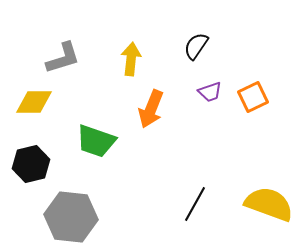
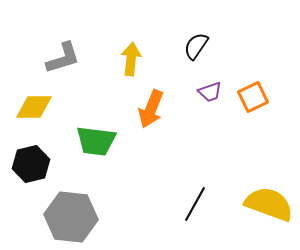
yellow diamond: moved 5 px down
green trapezoid: rotated 12 degrees counterclockwise
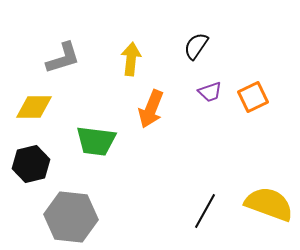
black line: moved 10 px right, 7 px down
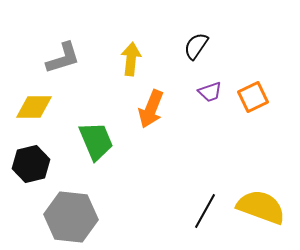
green trapezoid: rotated 120 degrees counterclockwise
yellow semicircle: moved 8 px left, 3 px down
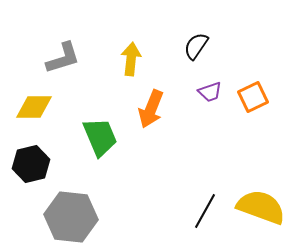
green trapezoid: moved 4 px right, 4 px up
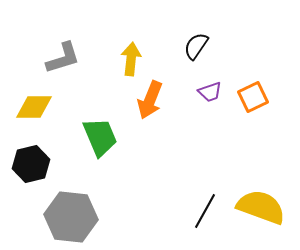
orange arrow: moved 1 px left, 9 px up
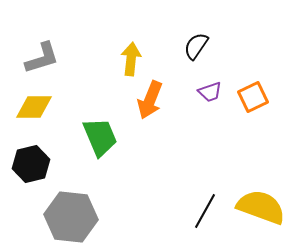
gray L-shape: moved 21 px left
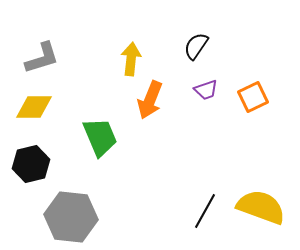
purple trapezoid: moved 4 px left, 2 px up
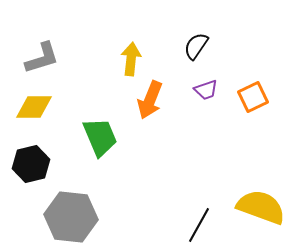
black line: moved 6 px left, 14 px down
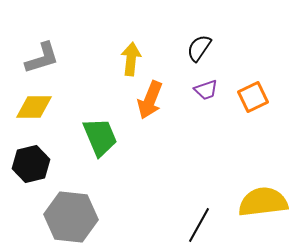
black semicircle: moved 3 px right, 2 px down
yellow semicircle: moved 2 px right, 5 px up; rotated 27 degrees counterclockwise
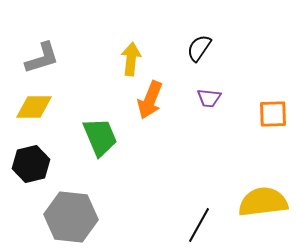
purple trapezoid: moved 3 px right, 8 px down; rotated 25 degrees clockwise
orange square: moved 20 px right, 17 px down; rotated 24 degrees clockwise
